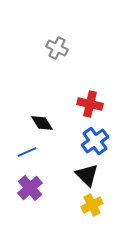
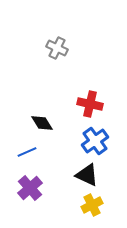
black triangle: rotated 20 degrees counterclockwise
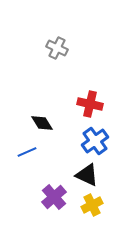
purple cross: moved 24 px right, 9 px down
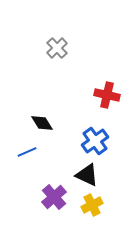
gray cross: rotated 20 degrees clockwise
red cross: moved 17 px right, 9 px up
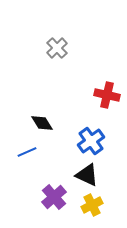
blue cross: moved 4 px left
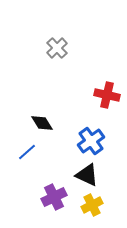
blue line: rotated 18 degrees counterclockwise
purple cross: rotated 15 degrees clockwise
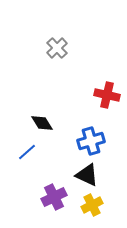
blue cross: rotated 20 degrees clockwise
